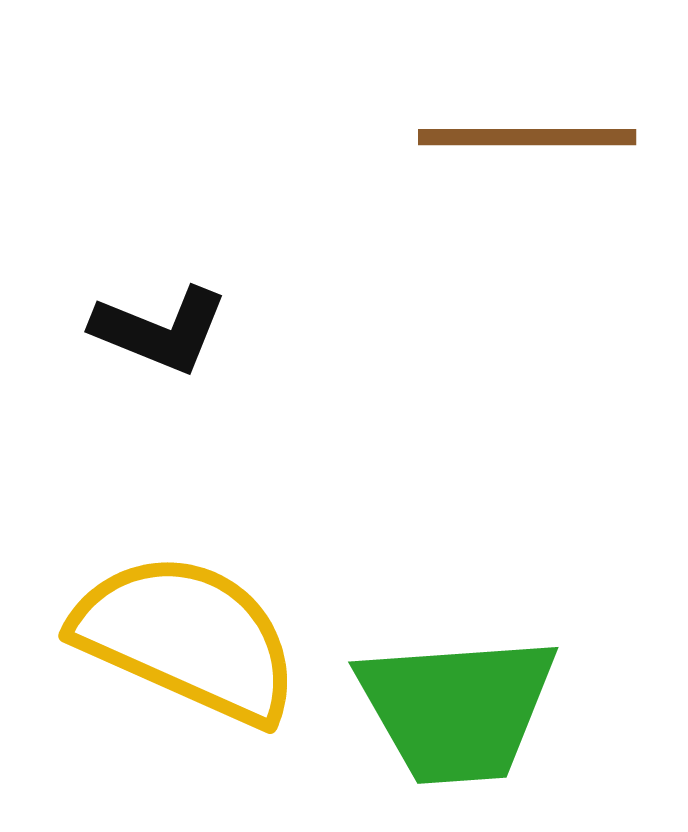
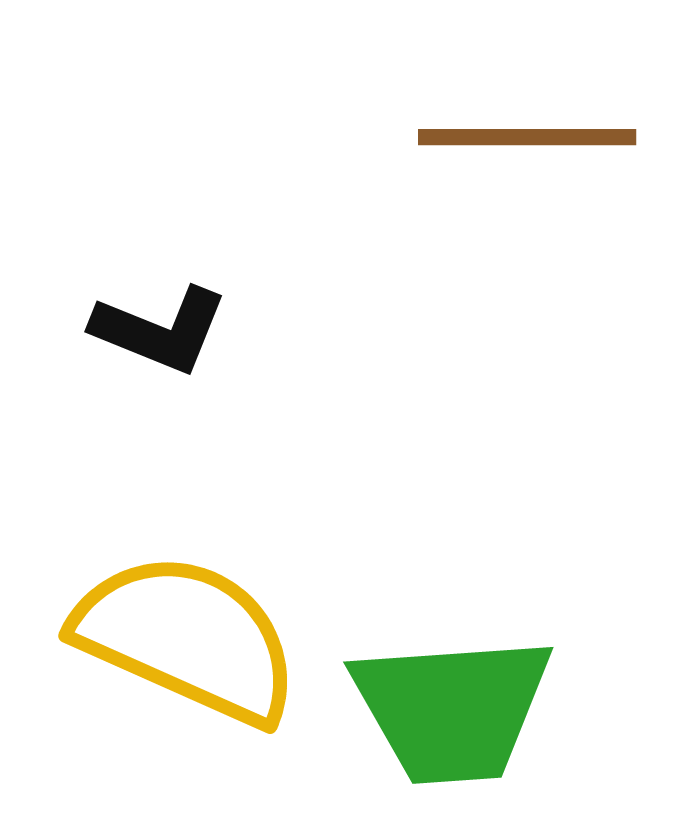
green trapezoid: moved 5 px left
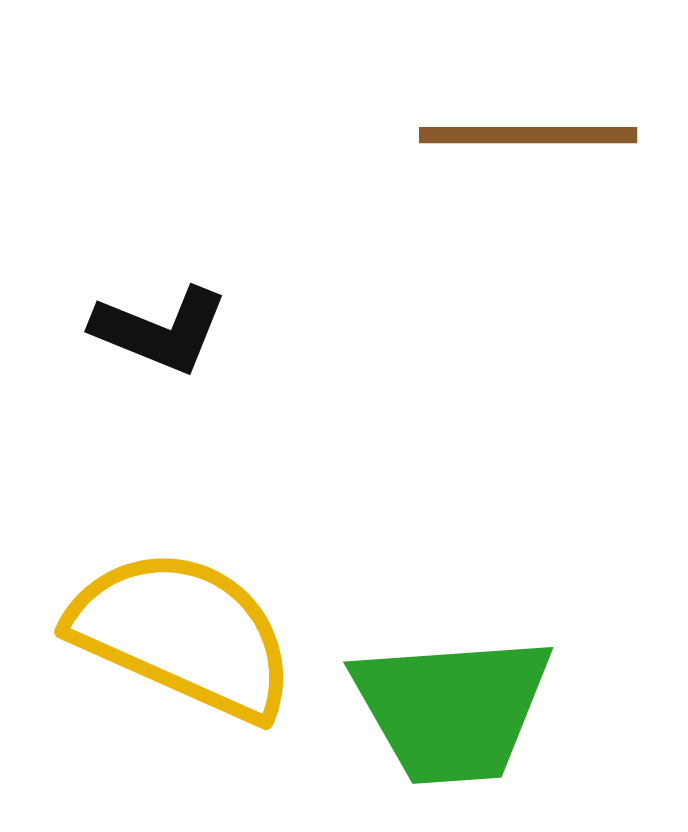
brown line: moved 1 px right, 2 px up
yellow semicircle: moved 4 px left, 4 px up
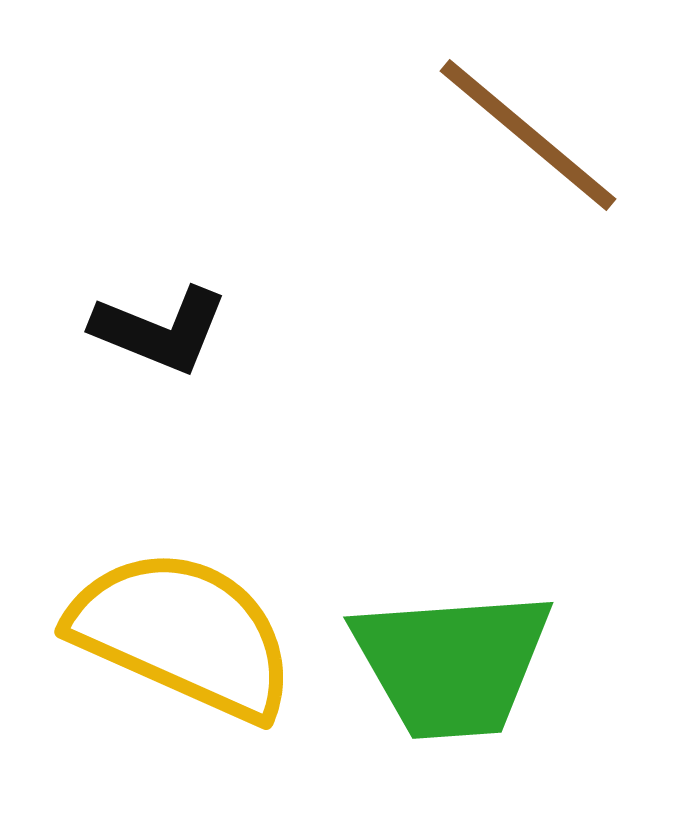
brown line: rotated 40 degrees clockwise
green trapezoid: moved 45 px up
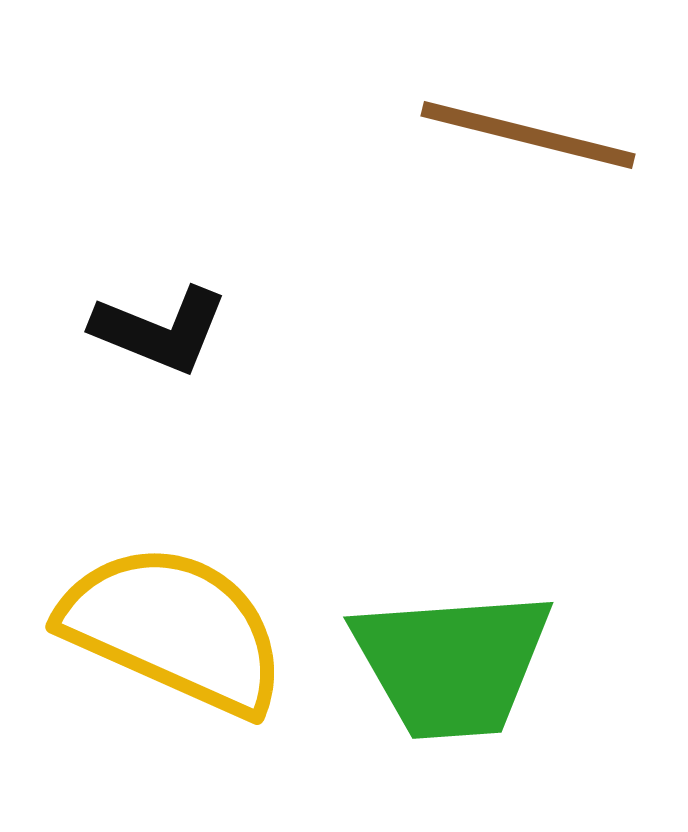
brown line: rotated 26 degrees counterclockwise
yellow semicircle: moved 9 px left, 5 px up
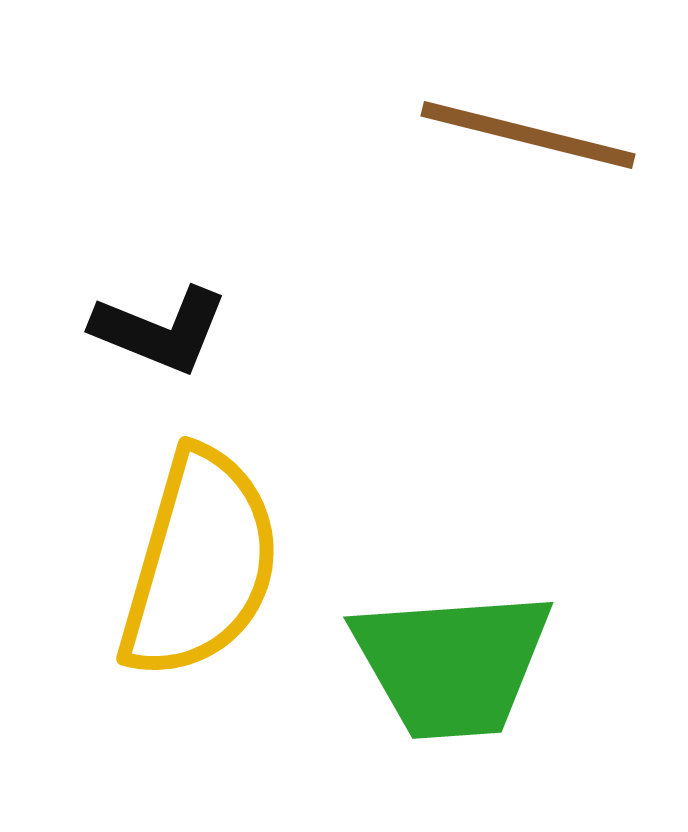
yellow semicircle: moved 26 px right, 65 px up; rotated 82 degrees clockwise
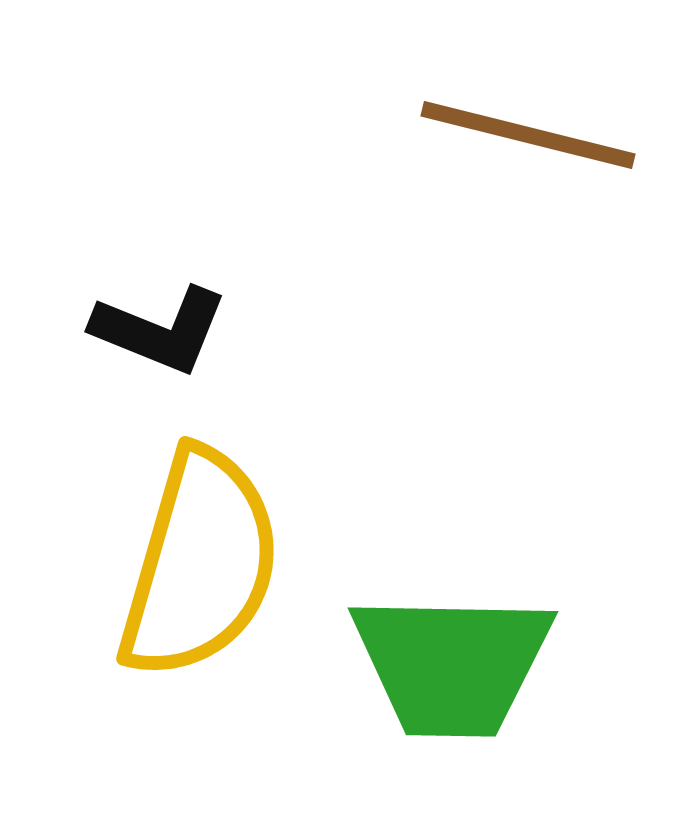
green trapezoid: rotated 5 degrees clockwise
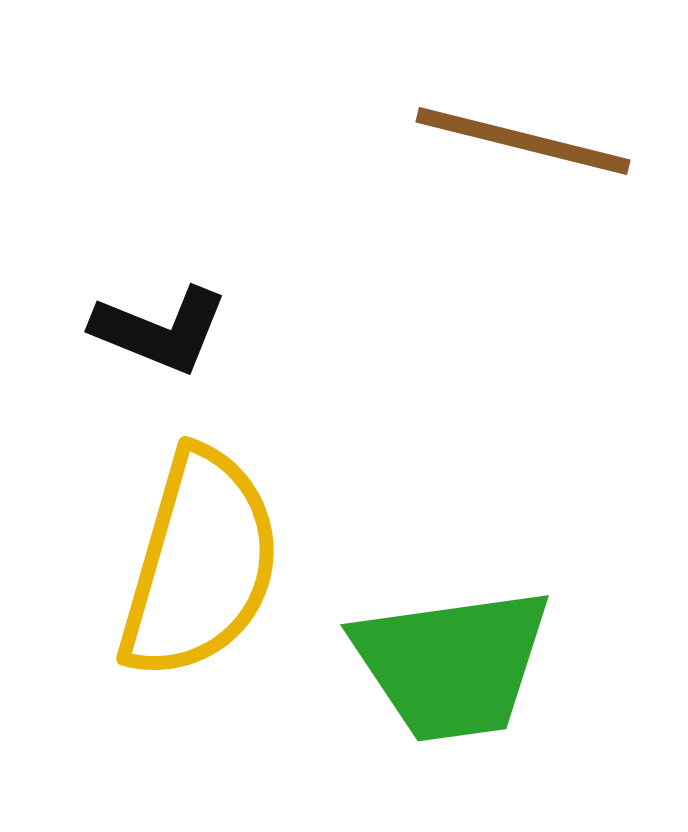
brown line: moved 5 px left, 6 px down
green trapezoid: rotated 9 degrees counterclockwise
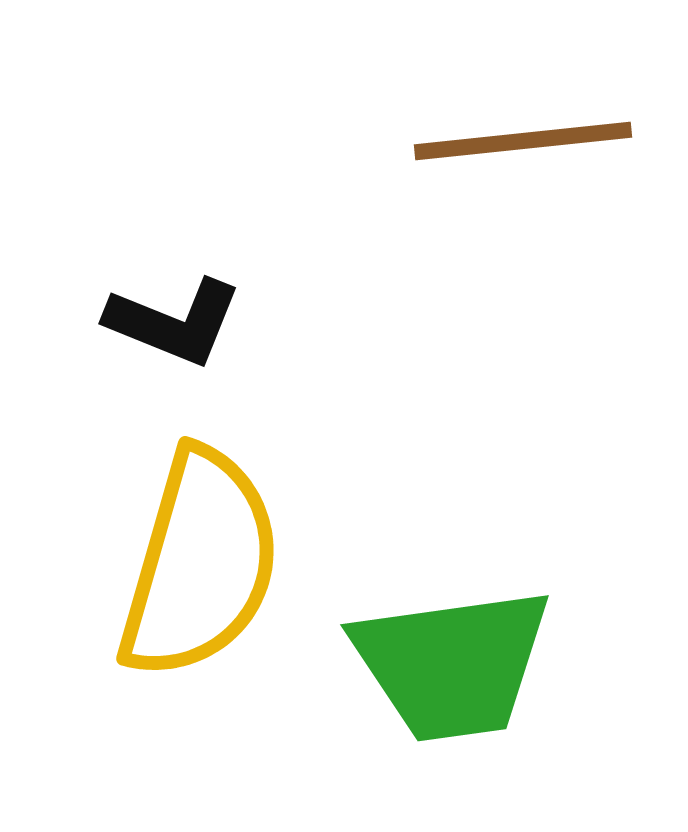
brown line: rotated 20 degrees counterclockwise
black L-shape: moved 14 px right, 8 px up
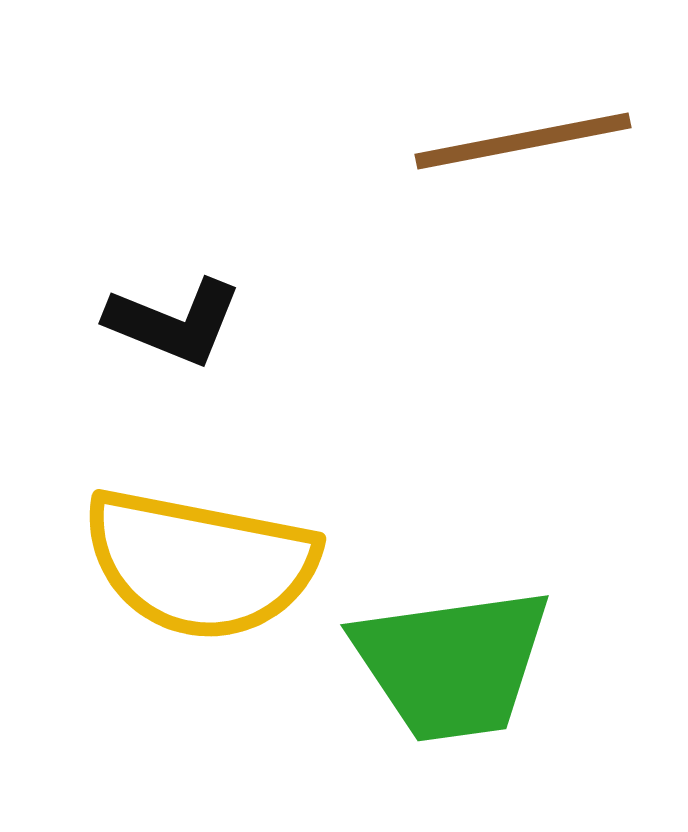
brown line: rotated 5 degrees counterclockwise
yellow semicircle: rotated 85 degrees clockwise
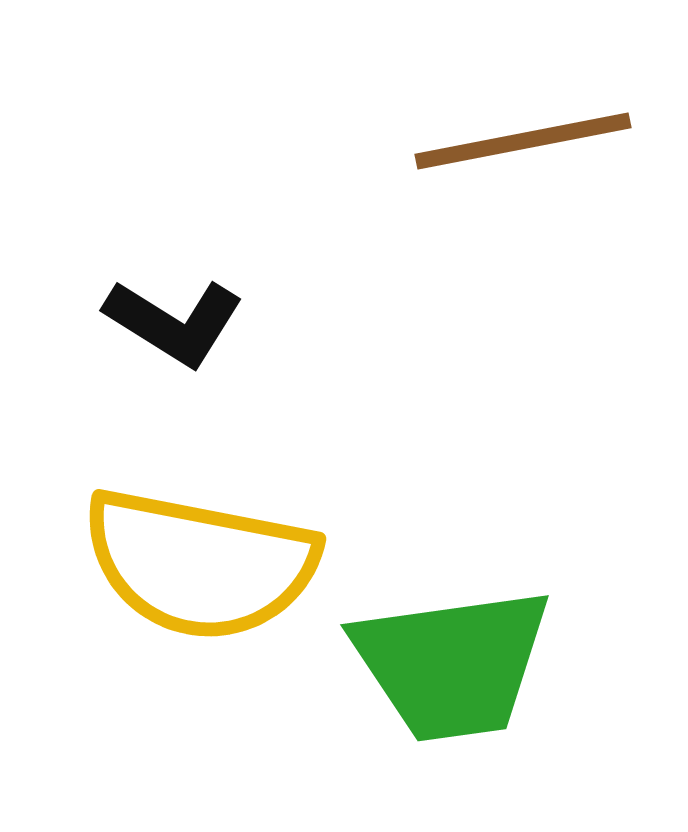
black L-shape: rotated 10 degrees clockwise
